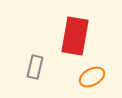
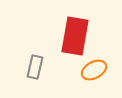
orange ellipse: moved 2 px right, 7 px up
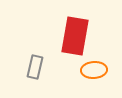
orange ellipse: rotated 25 degrees clockwise
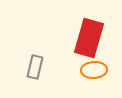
red rectangle: moved 14 px right, 2 px down; rotated 6 degrees clockwise
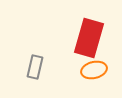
orange ellipse: rotated 10 degrees counterclockwise
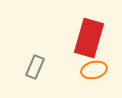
gray rectangle: rotated 10 degrees clockwise
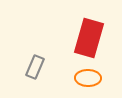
orange ellipse: moved 6 px left, 8 px down; rotated 15 degrees clockwise
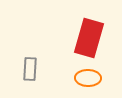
gray rectangle: moved 5 px left, 2 px down; rotated 20 degrees counterclockwise
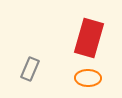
gray rectangle: rotated 20 degrees clockwise
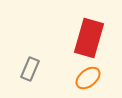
orange ellipse: rotated 40 degrees counterclockwise
